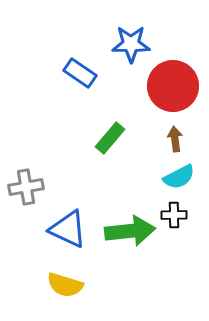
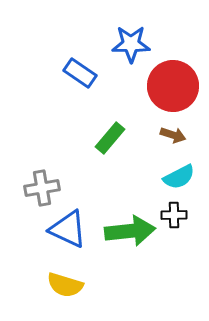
brown arrow: moved 2 px left, 4 px up; rotated 115 degrees clockwise
gray cross: moved 16 px right, 1 px down
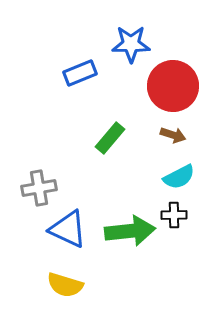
blue rectangle: rotated 56 degrees counterclockwise
gray cross: moved 3 px left
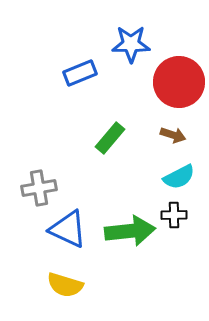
red circle: moved 6 px right, 4 px up
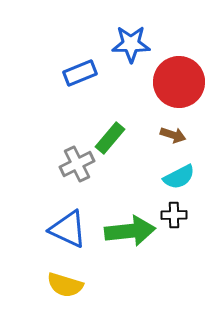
gray cross: moved 38 px right, 24 px up; rotated 16 degrees counterclockwise
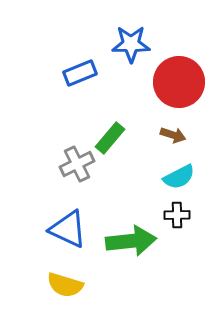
black cross: moved 3 px right
green arrow: moved 1 px right, 10 px down
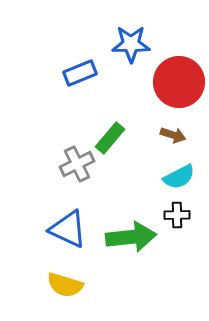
green arrow: moved 4 px up
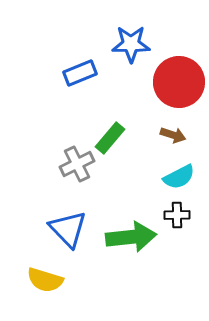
blue triangle: rotated 21 degrees clockwise
yellow semicircle: moved 20 px left, 5 px up
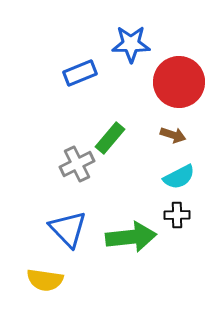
yellow semicircle: rotated 9 degrees counterclockwise
